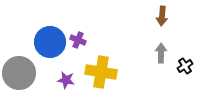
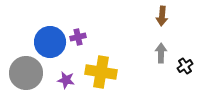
purple cross: moved 3 px up; rotated 35 degrees counterclockwise
gray circle: moved 7 px right
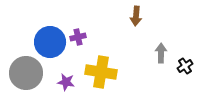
brown arrow: moved 26 px left
purple star: moved 2 px down
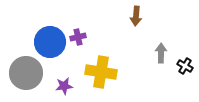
black cross: rotated 28 degrees counterclockwise
purple star: moved 2 px left, 4 px down; rotated 18 degrees counterclockwise
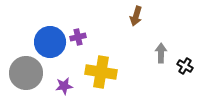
brown arrow: rotated 12 degrees clockwise
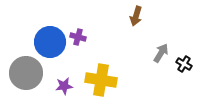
purple cross: rotated 28 degrees clockwise
gray arrow: rotated 30 degrees clockwise
black cross: moved 1 px left, 2 px up
yellow cross: moved 8 px down
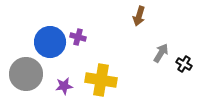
brown arrow: moved 3 px right
gray circle: moved 1 px down
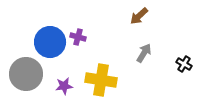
brown arrow: rotated 30 degrees clockwise
gray arrow: moved 17 px left
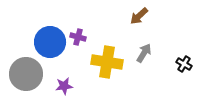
yellow cross: moved 6 px right, 18 px up
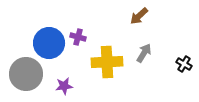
blue circle: moved 1 px left, 1 px down
yellow cross: rotated 12 degrees counterclockwise
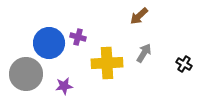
yellow cross: moved 1 px down
